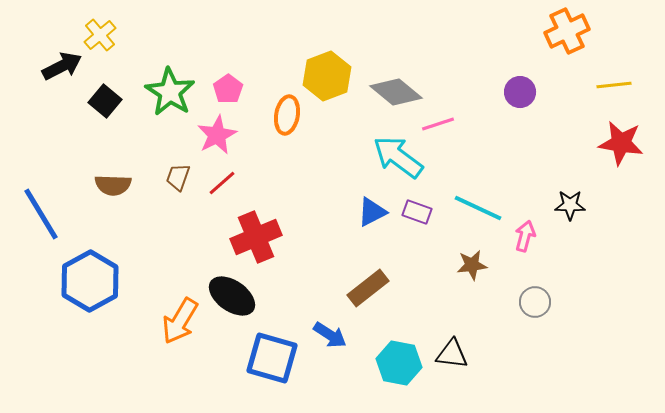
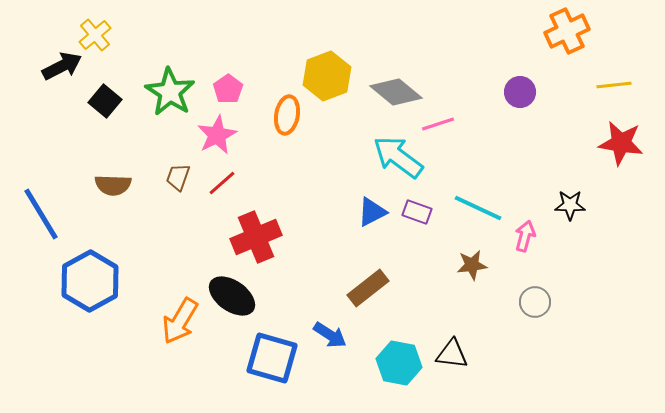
yellow cross: moved 5 px left
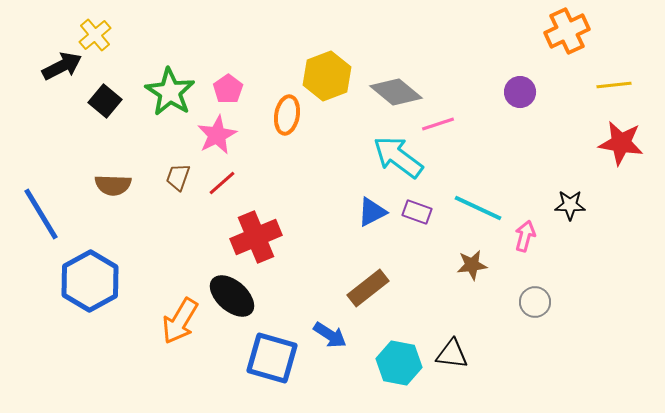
black ellipse: rotated 6 degrees clockwise
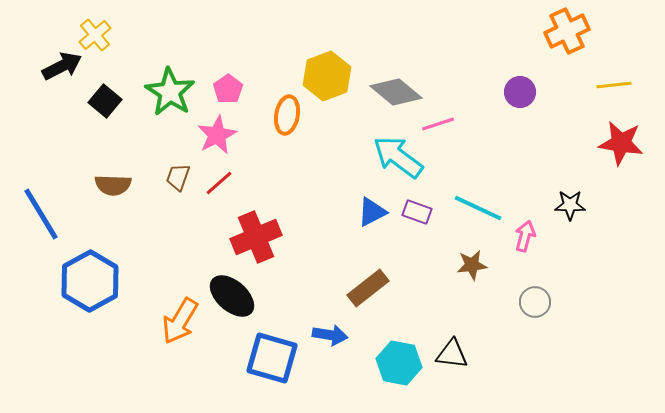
red line: moved 3 px left
blue arrow: rotated 24 degrees counterclockwise
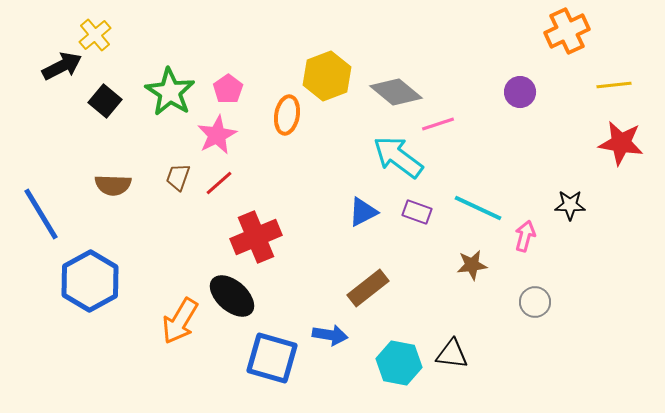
blue triangle: moved 9 px left
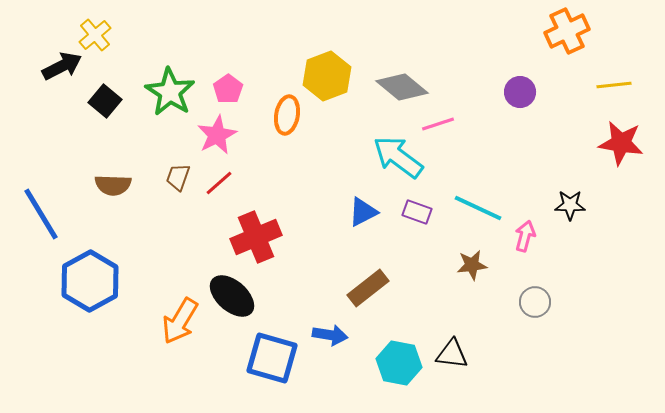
gray diamond: moved 6 px right, 5 px up
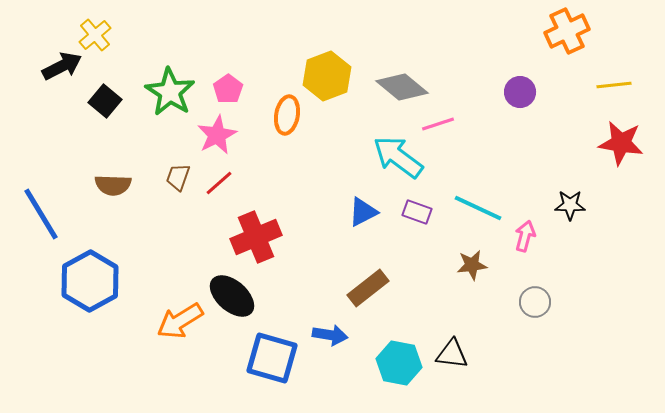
orange arrow: rotated 27 degrees clockwise
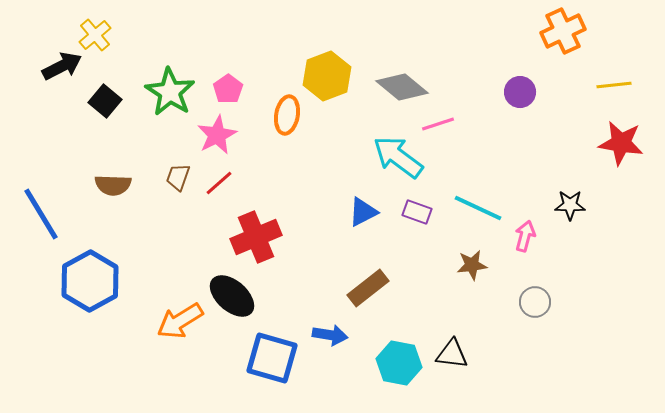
orange cross: moved 4 px left
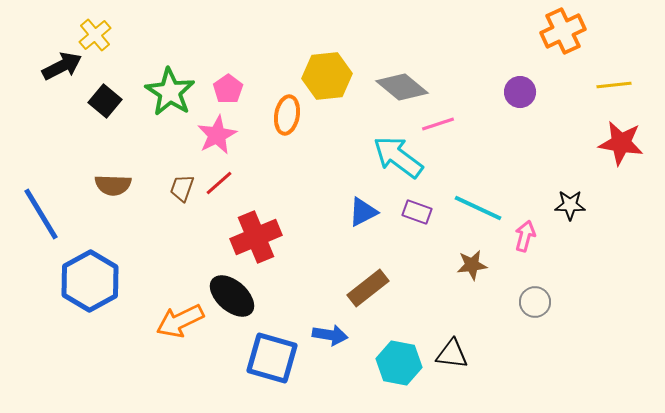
yellow hexagon: rotated 15 degrees clockwise
brown trapezoid: moved 4 px right, 11 px down
orange arrow: rotated 6 degrees clockwise
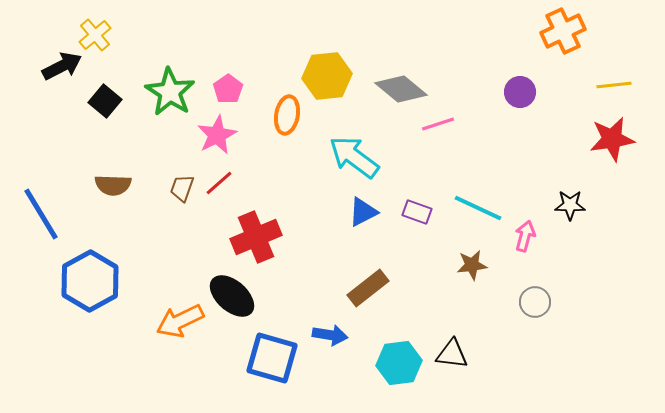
gray diamond: moved 1 px left, 2 px down
red star: moved 9 px left, 4 px up; rotated 18 degrees counterclockwise
cyan arrow: moved 44 px left
cyan hexagon: rotated 18 degrees counterclockwise
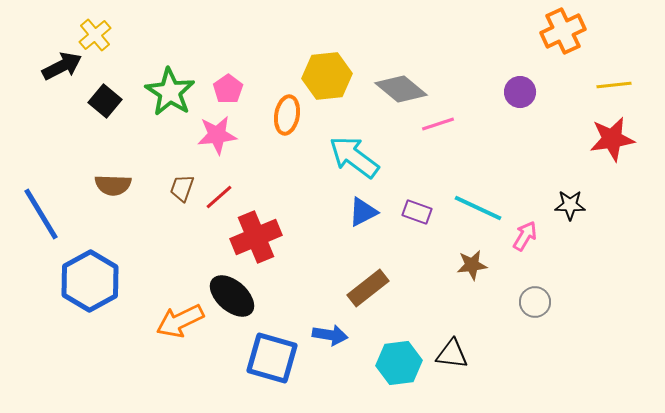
pink star: rotated 21 degrees clockwise
red line: moved 14 px down
pink arrow: rotated 16 degrees clockwise
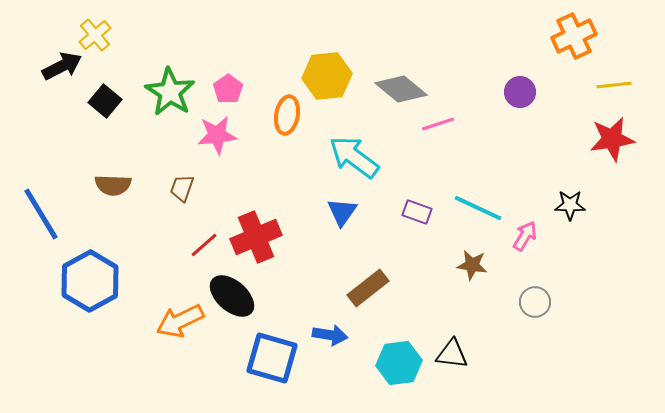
orange cross: moved 11 px right, 5 px down
red line: moved 15 px left, 48 px down
blue triangle: moved 21 px left; rotated 28 degrees counterclockwise
brown star: rotated 16 degrees clockwise
